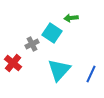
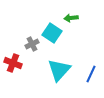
red cross: rotated 18 degrees counterclockwise
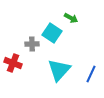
green arrow: rotated 144 degrees counterclockwise
gray cross: rotated 24 degrees clockwise
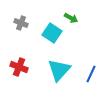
gray cross: moved 11 px left, 21 px up; rotated 24 degrees clockwise
red cross: moved 6 px right, 4 px down
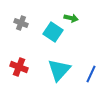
green arrow: rotated 16 degrees counterclockwise
cyan square: moved 1 px right, 1 px up
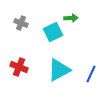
green arrow: rotated 16 degrees counterclockwise
cyan square: rotated 30 degrees clockwise
cyan triangle: rotated 20 degrees clockwise
